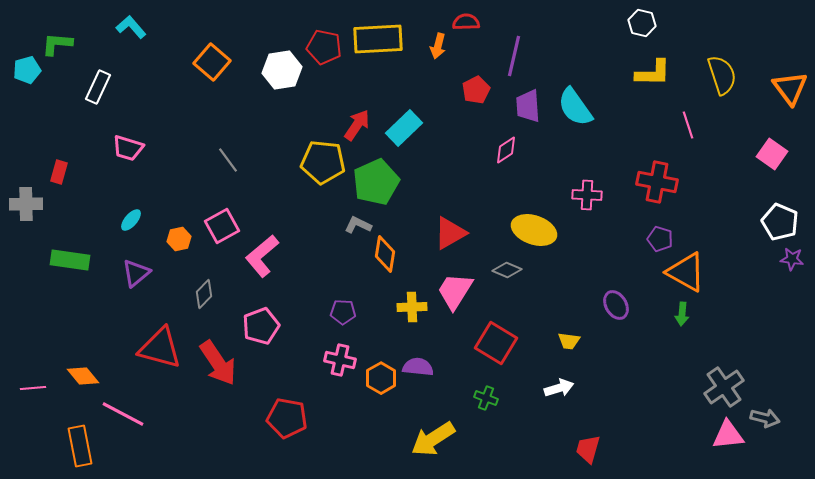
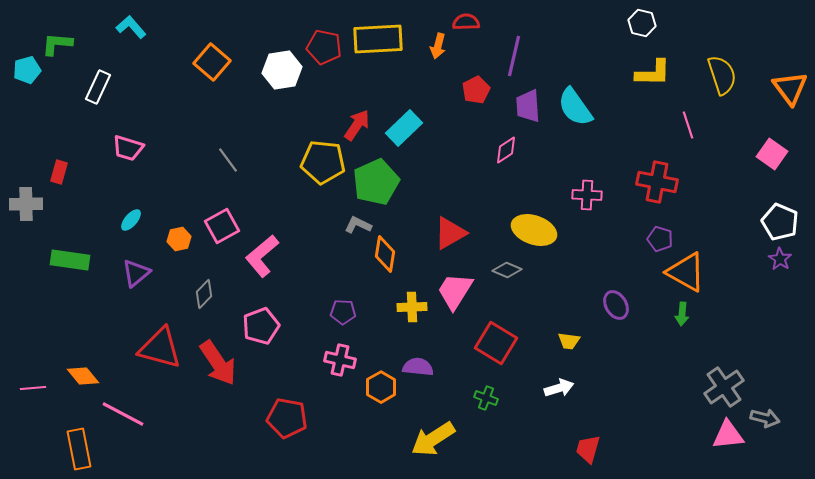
purple star at (792, 259): moved 12 px left; rotated 25 degrees clockwise
orange hexagon at (381, 378): moved 9 px down
orange rectangle at (80, 446): moved 1 px left, 3 px down
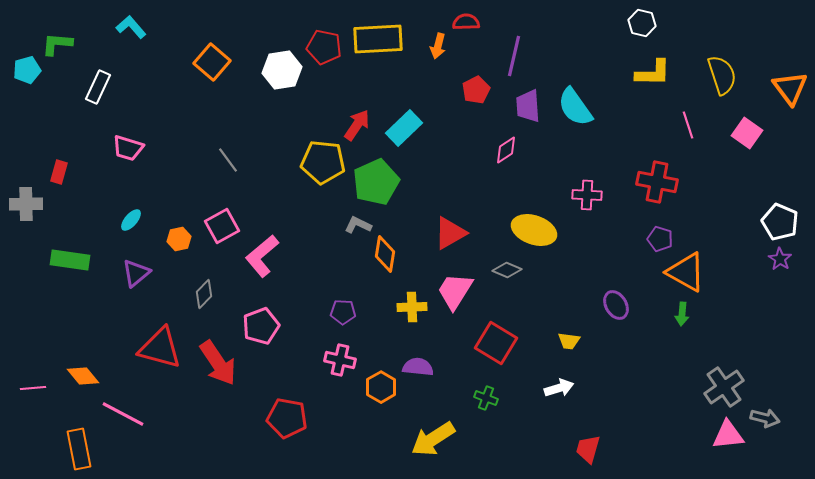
pink square at (772, 154): moved 25 px left, 21 px up
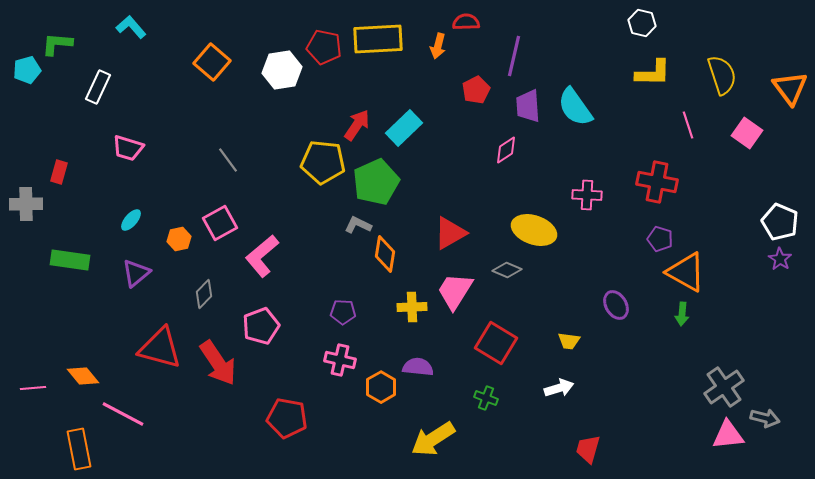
pink square at (222, 226): moved 2 px left, 3 px up
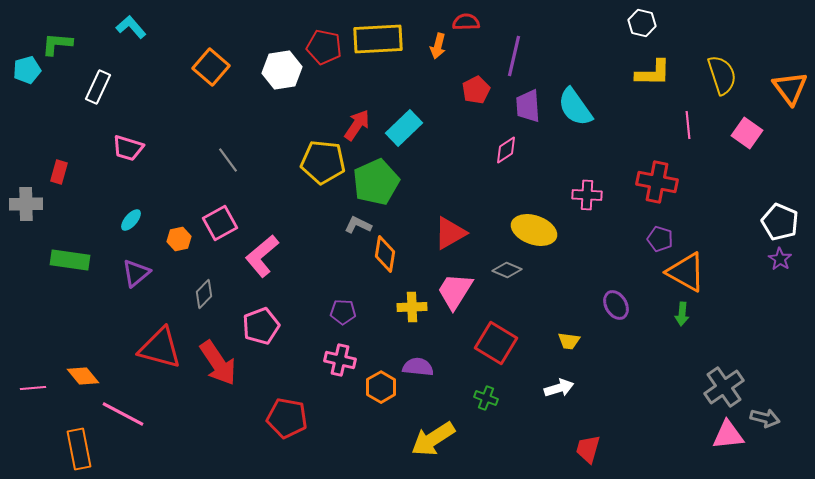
orange square at (212, 62): moved 1 px left, 5 px down
pink line at (688, 125): rotated 12 degrees clockwise
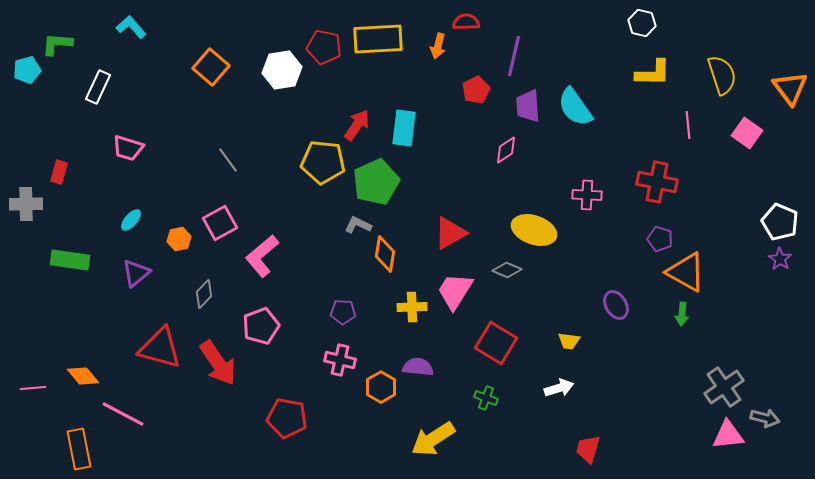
cyan rectangle at (404, 128): rotated 39 degrees counterclockwise
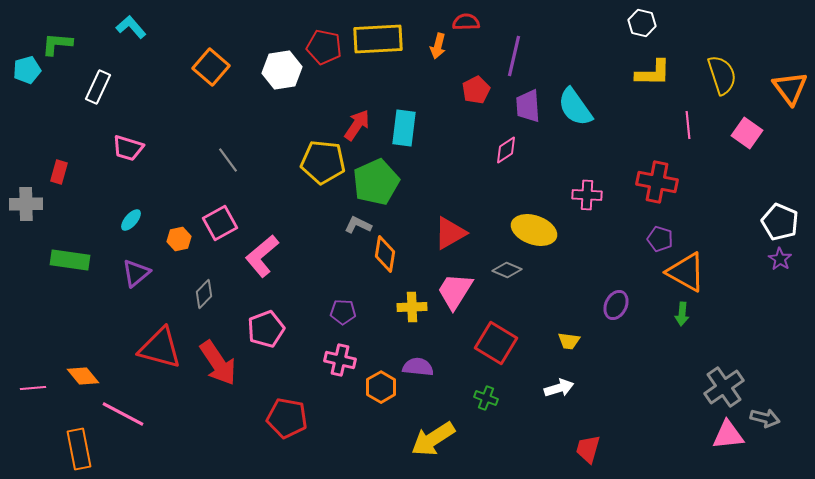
purple ellipse at (616, 305): rotated 56 degrees clockwise
pink pentagon at (261, 326): moved 5 px right, 3 px down
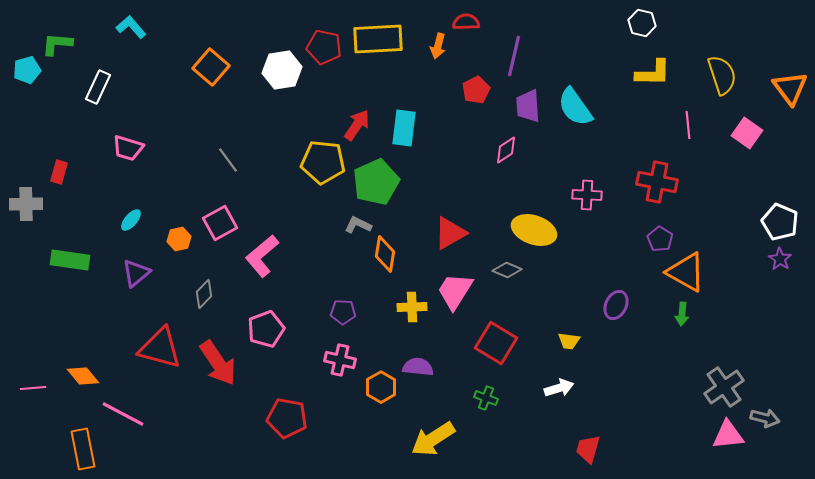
purple pentagon at (660, 239): rotated 15 degrees clockwise
orange rectangle at (79, 449): moved 4 px right
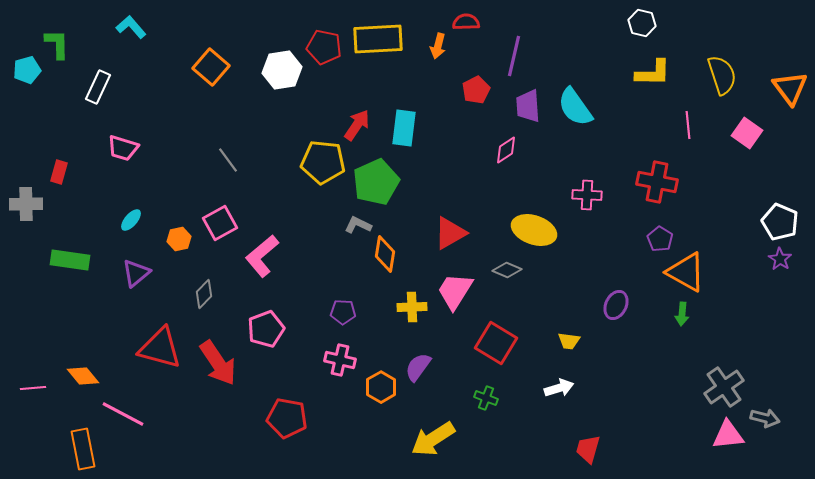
green L-shape at (57, 44): rotated 84 degrees clockwise
pink trapezoid at (128, 148): moved 5 px left
purple semicircle at (418, 367): rotated 60 degrees counterclockwise
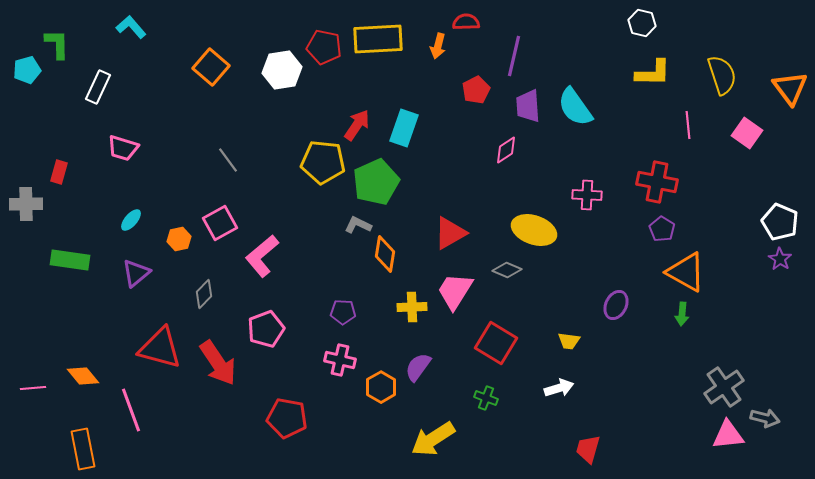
cyan rectangle at (404, 128): rotated 12 degrees clockwise
purple pentagon at (660, 239): moved 2 px right, 10 px up
pink line at (123, 414): moved 8 px right, 4 px up; rotated 42 degrees clockwise
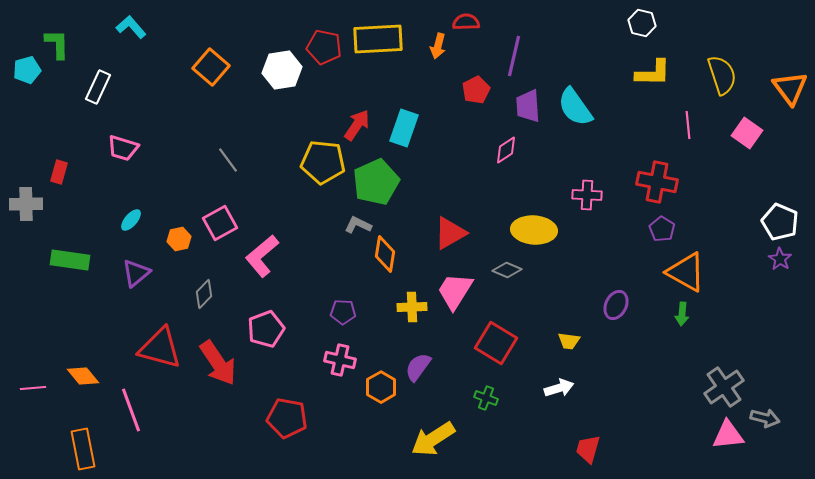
yellow ellipse at (534, 230): rotated 15 degrees counterclockwise
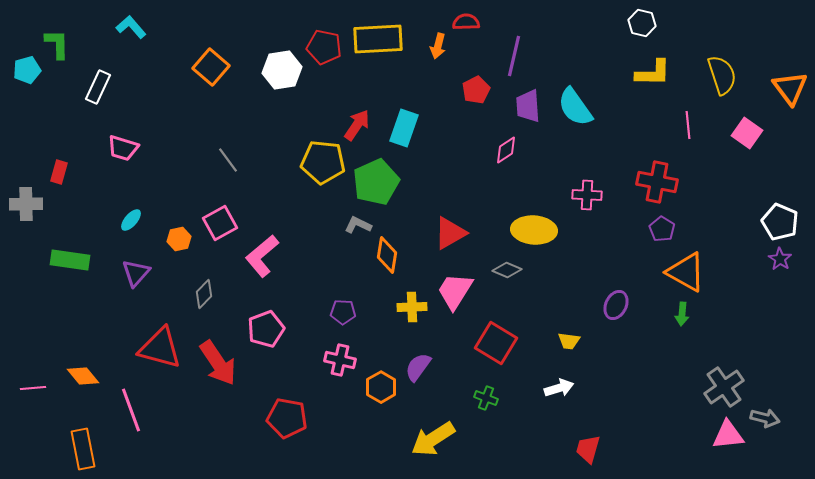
orange diamond at (385, 254): moved 2 px right, 1 px down
purple triangle at (136, 273): rotated 8 degrees counterclockwise
